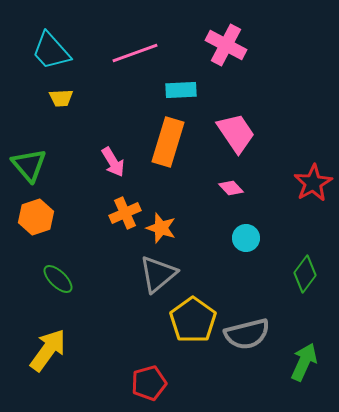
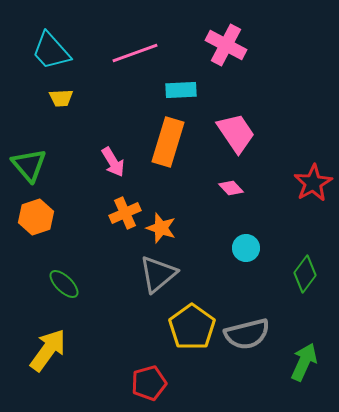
cyan circle: moved 10 px down
green ellipse: moved 6 px right, 5 px down
yellow pentagon: moved 1 px left, 7 px down
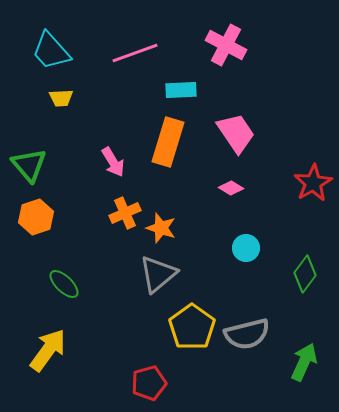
pink diamond: rotated 15 degrees counterclockwise
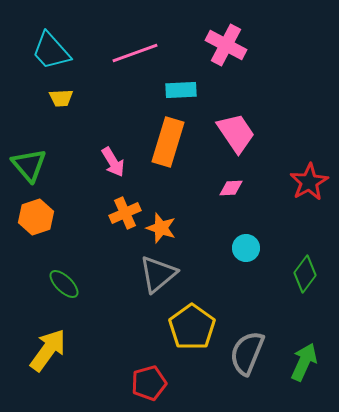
red star: moved 4 px left, 1 px up
pink diamond: rotated 35 degrees counterclockwise
gray semicircle: moved 19 px down; rotated 126 degrees clockwise
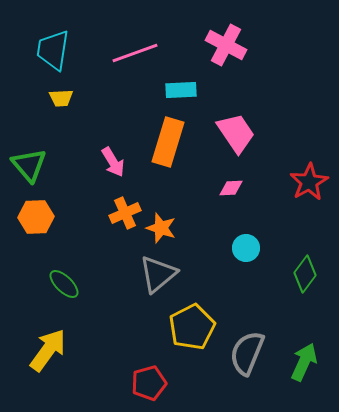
cyan trapezoid: moved 2 px right, 1 px up; rotated 51 degrees clockwise
orange hexagon: rotated 16 degrees clockwise
yellow pentagon: rotated 9 degrees clockwise
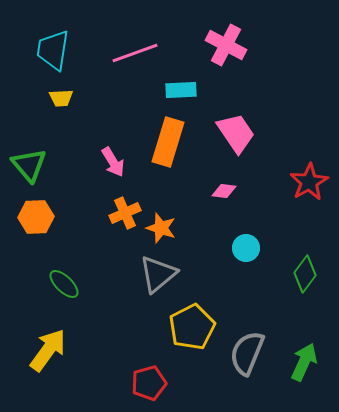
pink diamond: moved 7 px left, 3 px down; rotated 10 degrees clockwise
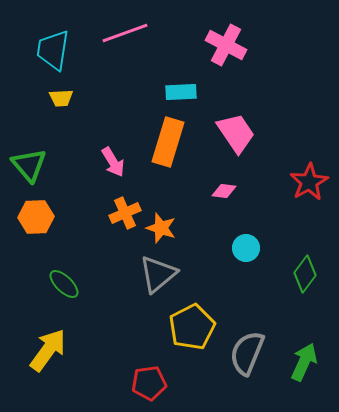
pink line: moved 10 px left, 20 px up
cyan rectangle: moved 2 px down
red pentagon: rotated 8 degrees clockwise
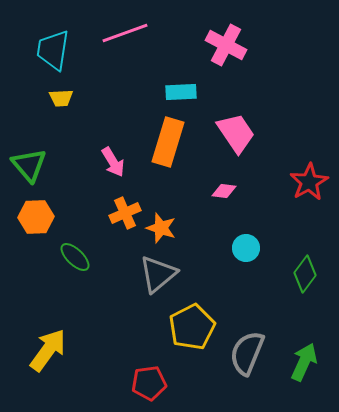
green ellipse: moved 11 px right, 27 px up
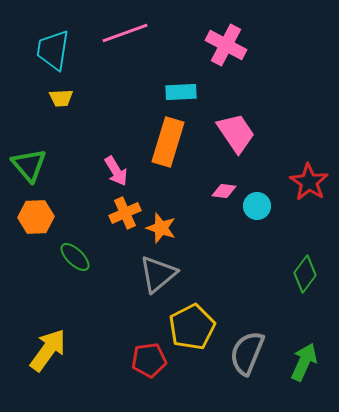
pink arrow: moved 3 px right, 9 px down
red star: rotated 9 degrees counterclockwise
cyan circle: moved 11 px right, 42 px up
red pentagon: moved 23 px up
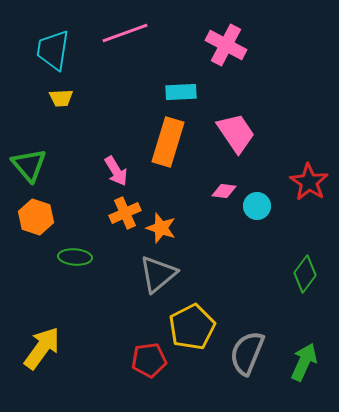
orange hexagon: rotated 20 degrees clockwise
green ellipse: rotated 40 degrees counterclockwise
yellow arrow: moved 6 px left, 2 px up
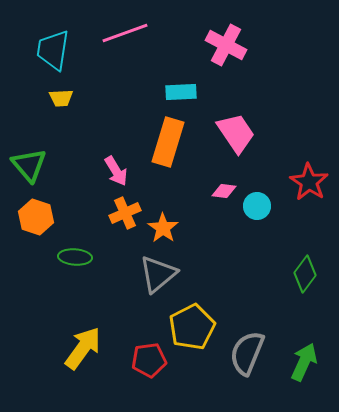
orange star: moved 2 px right; rotated 16 degrees clockwise
yellow arrow: moved 41 px right
